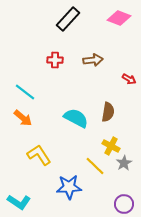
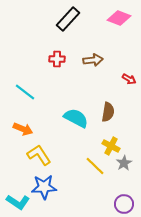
red cross: moved 2 px right, 1 px up
orange arrow: moved 11 px down; rotated 18 degrees counterclockwise
blue star: moved 25 px left
cyan L-shape: moved 1 px left
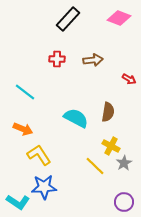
purple circle: moved 2 px up
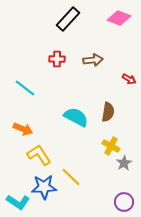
cyan line: moved 4 px up
cyan semicircle: moved 1 px up
yellow line: moved 24 px left, 11 px down
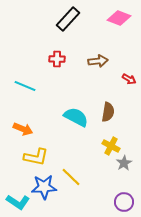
brown arrow: moved 5 px right, 1 px down
cyan line: moved 2 px up; rotated 15 degrees counterclockwise
yellow L-shape: moved 3 px left, 2 px down; rotated 135 degrees clockwise
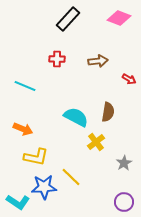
yellow cross: moved 15 px left, 4 px up; rotated 24 degrees clockwise
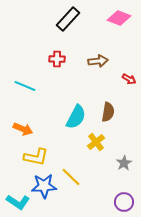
cyan semicircle: rotated 90 degrees clockwise
blue star: moved 1 px up
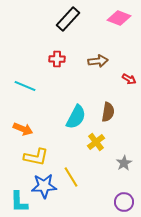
yellow line: rotated 15 degrees clockwise
cyan L-shape: moved 1 px right; rotated 55 degrees clockwise
